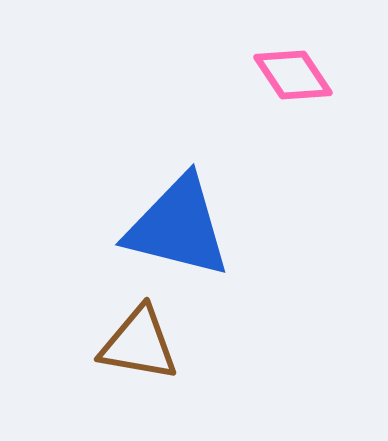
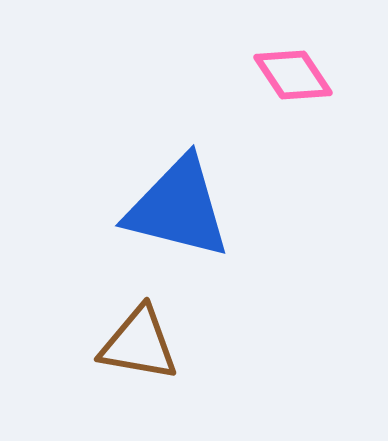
blue triangle: moved 19 px up
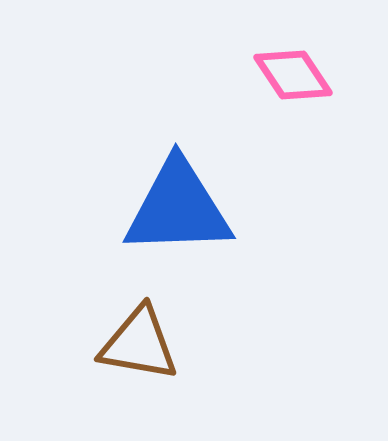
blue triangle: rotated 16 degrees counterclockwise
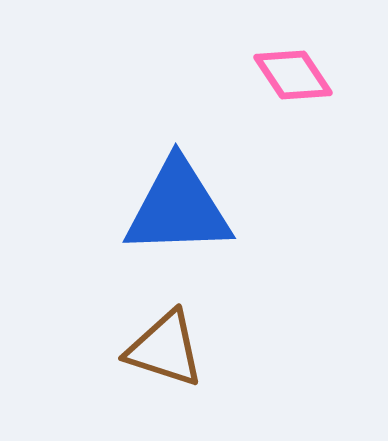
brown triangle: moved 26 px right, 5 px down; rotated 8 degrees clockwise
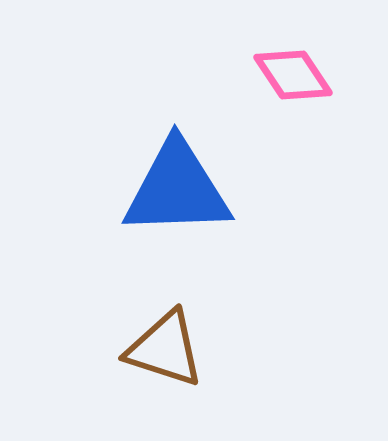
blue triangle: moved 1 px left, 19 px up
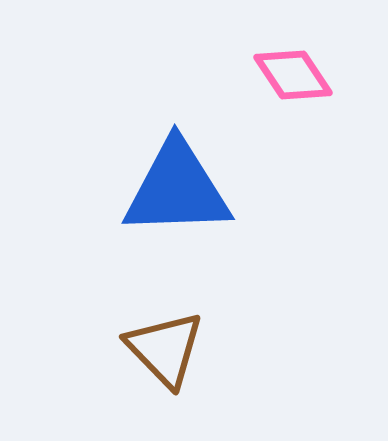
brown triangle: rotated 28 degrees clockwise
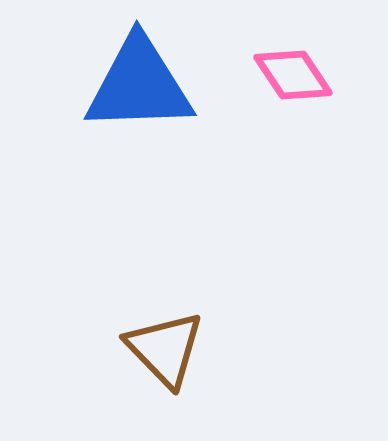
blue triangle: moved 38 px left, 104 px up
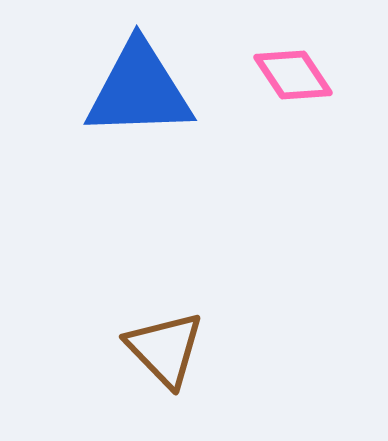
blue triangle: moved 5 px down
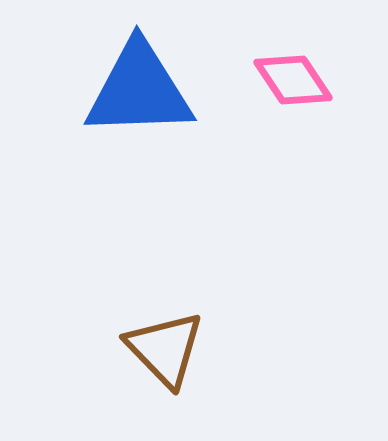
pink diamond: moved 5 px down
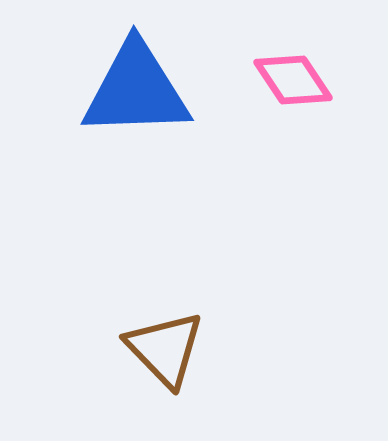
blue triangle: moved 3 px left
